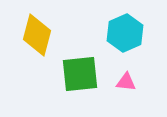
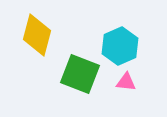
cyan hexagon: moved 5 px left, 13 px down
green square: rotated 27 degrees clockwise
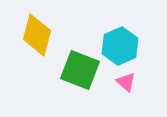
green square: moved 4 px up
pink triangle: rotated 35 degrees clockwise
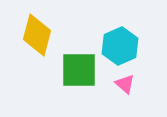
green square: moved 1 px left; rotated 21 degrees counterclockwise
pink triangle: moved 1 px left, 2 px down
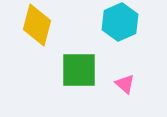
yellow diamond: moved 10 px up
cyan hexagon: moved 24 px up
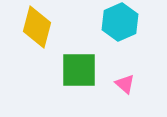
yellow diamond: moved 2 px down
